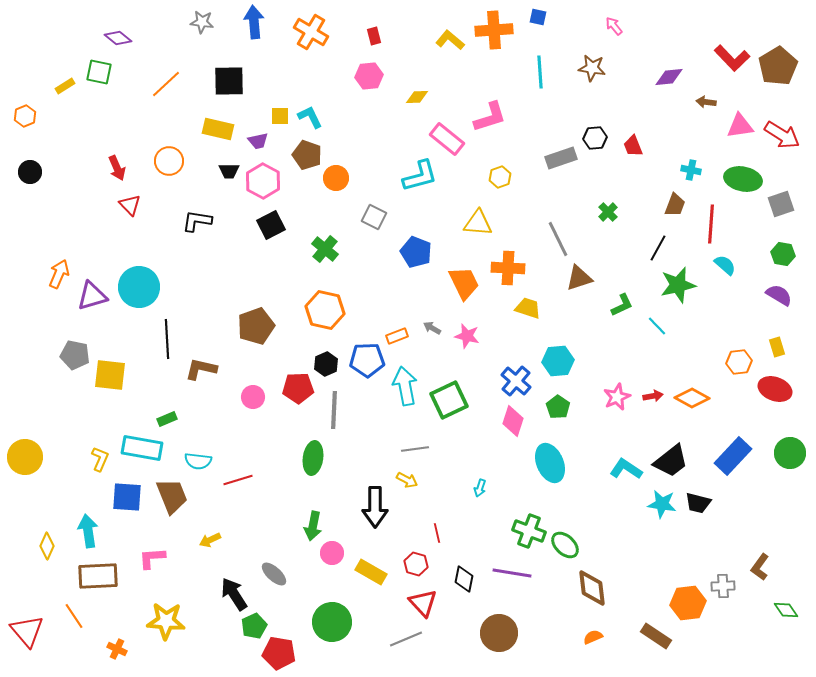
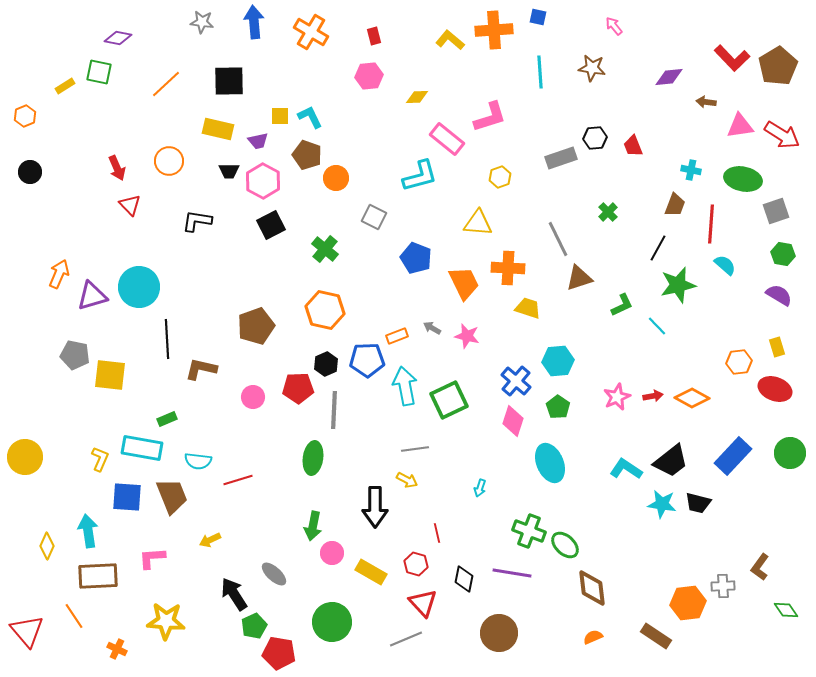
purple diamond at (118, 38): rotated 28 degrees counterclockwise
gray square at (781, 204): moved 5 px left, 7 px down
blue pentagon at (416, 252): moved 6 px down
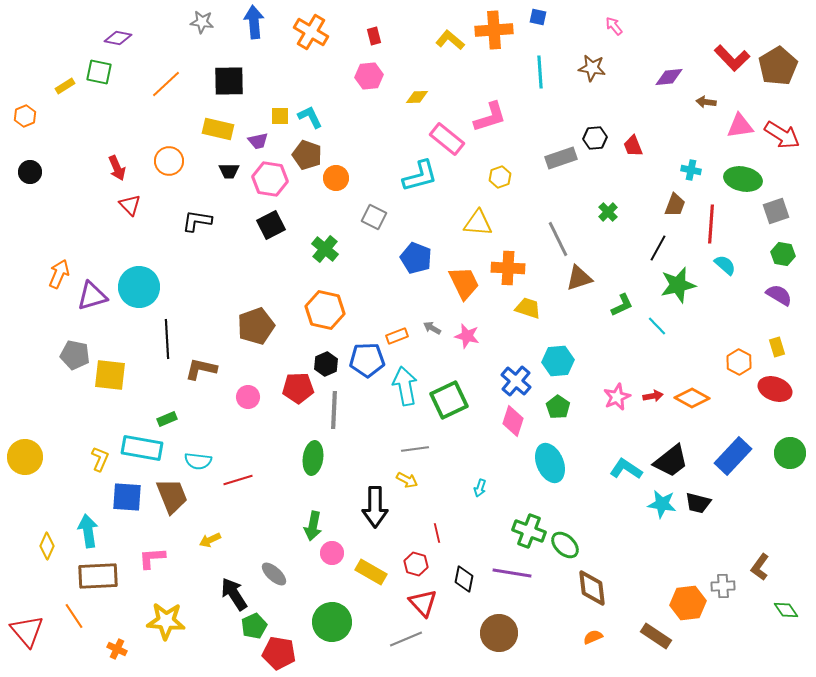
pink hexagon at (263, 181): moved 7 px right, 2 px up; rotated 20 degrees counterclockwise
orange hexagon at (739, 362): rotated 25 degrees counterclockwise
pink circle at (253, 397): moved 5 px left
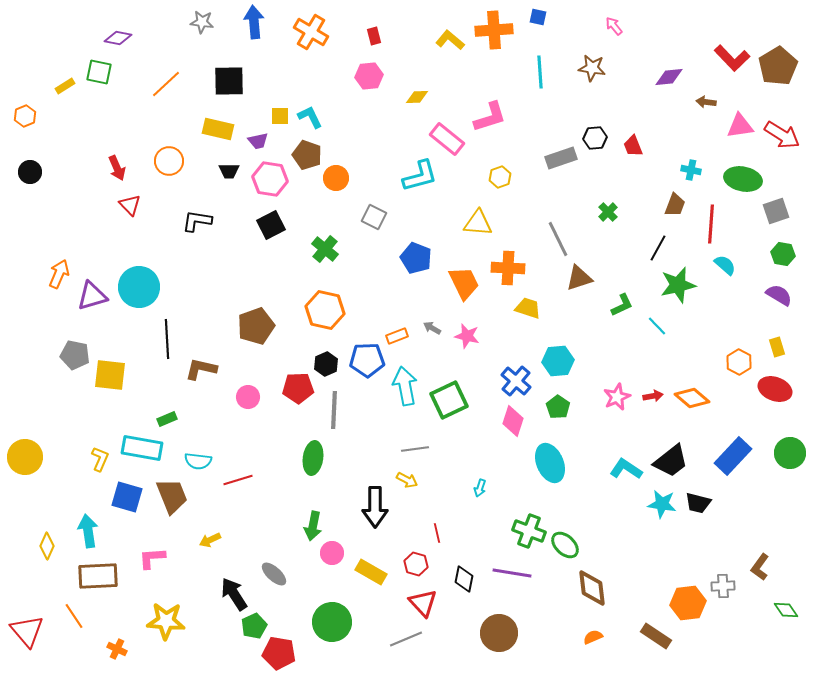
orange diamond at (692, 398): rotated 12 degrees clockwise
blue square at (127, 497): rotated 12 degrees clockwise
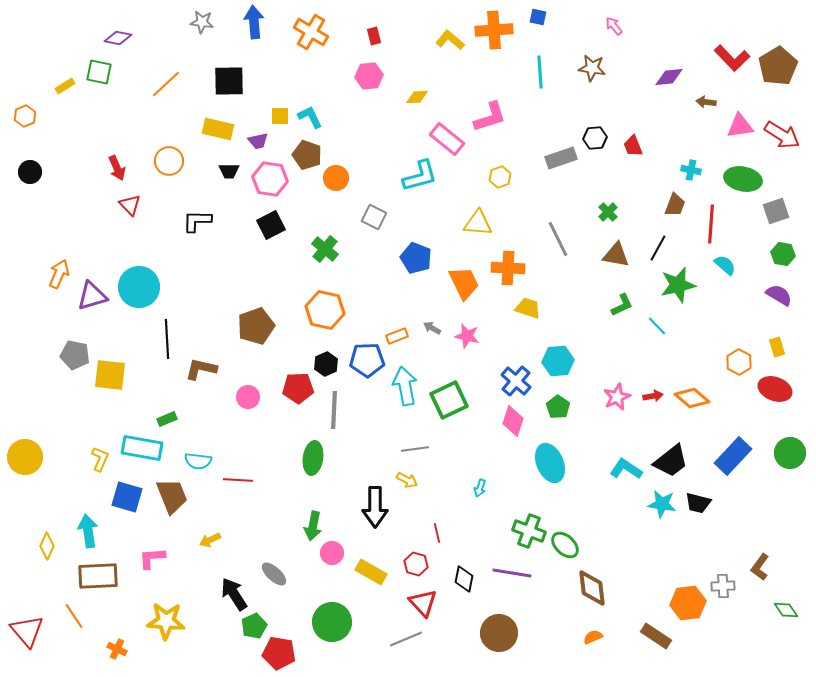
black L-shape at (197, 221): rotated 8 degrees counterclockwise
brown triangle at (579, 278): moved 37 px right, 23 px up; rotated 28 degrees clockwise
red line at (238, 480): rotated 20 degrees clockwise
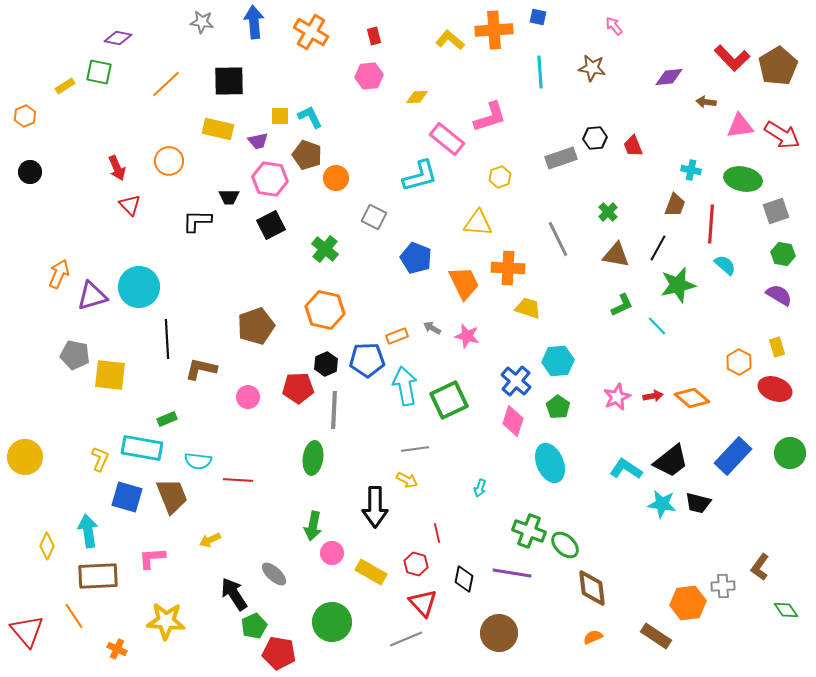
black trapezoid at (229, 171): moved 26 px down
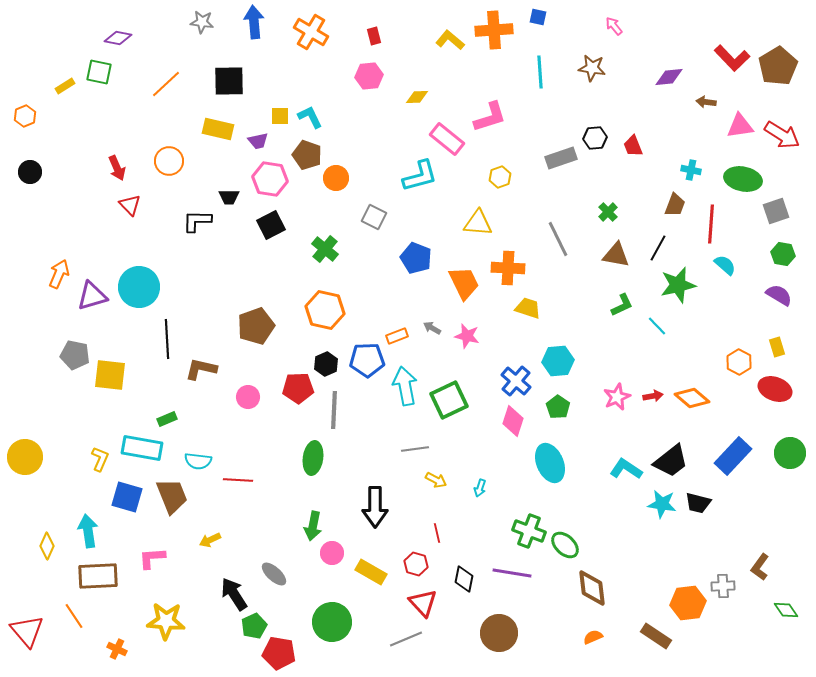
yellow arrow at (407, 480): moved 29 px right
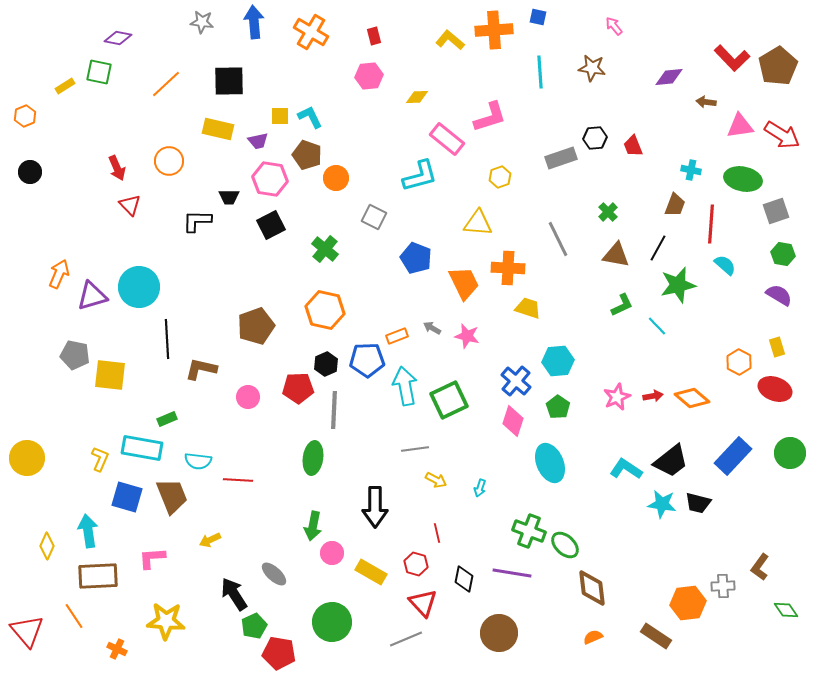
yellow circle at (25, 457): moved 2 px right, 1 px down
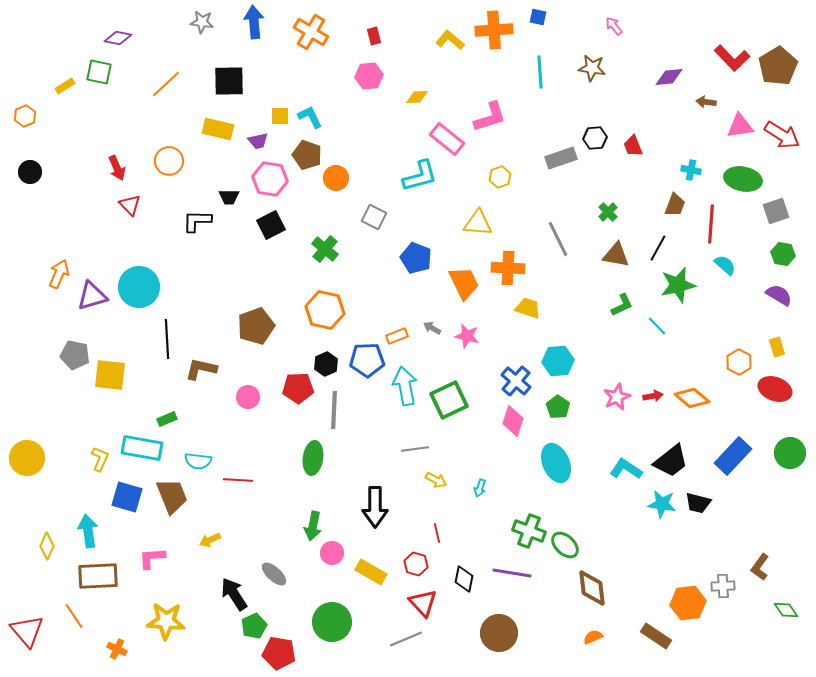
cyan ellipse at (550, 463): moved 6 px right
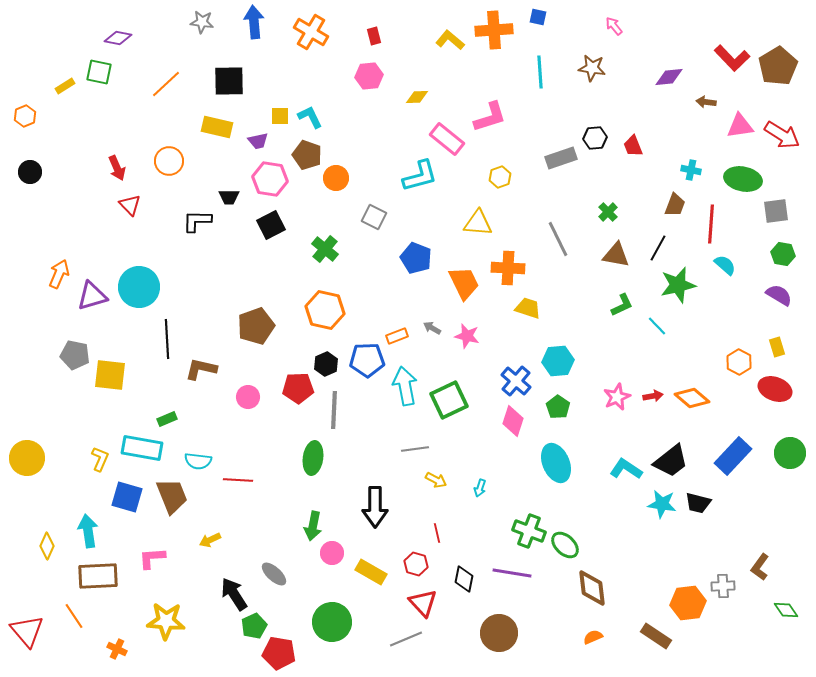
yellow rectangle at (218, 129): moved 1 px left, 2 px up
gray square at (776, 211): rotated 12 degrees clockwise
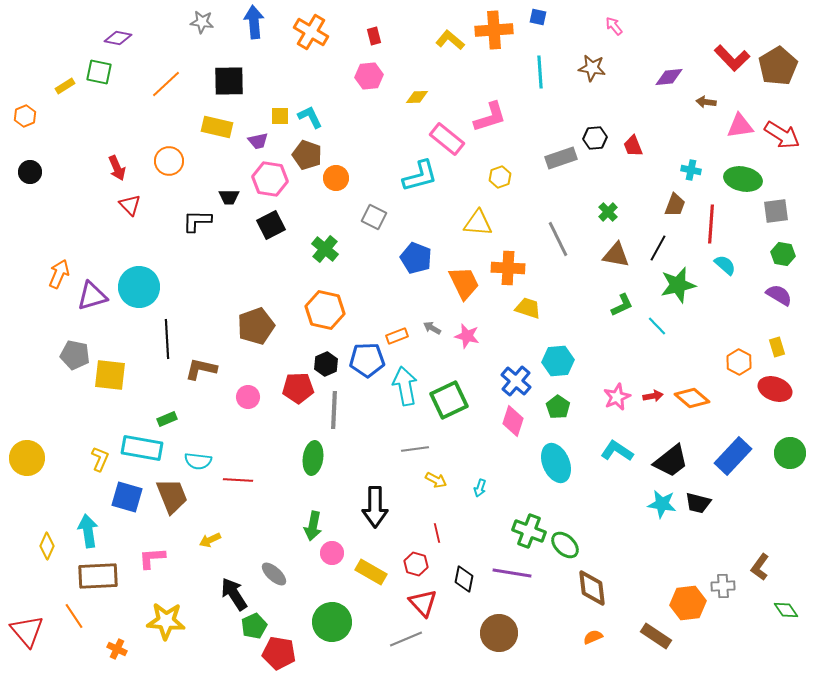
cyan L-shape at (626, 469): moved 9 px left, 18 px up
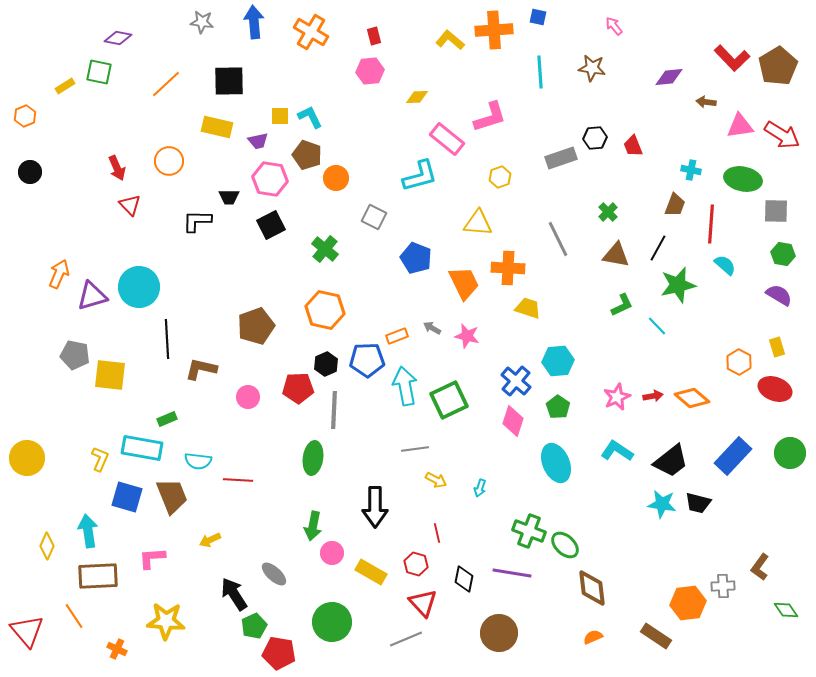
pink hexagon at (369, 76): moved 1 px right, 5 px up
gray square at (776, 211): rotated 8 degrees clockwise
